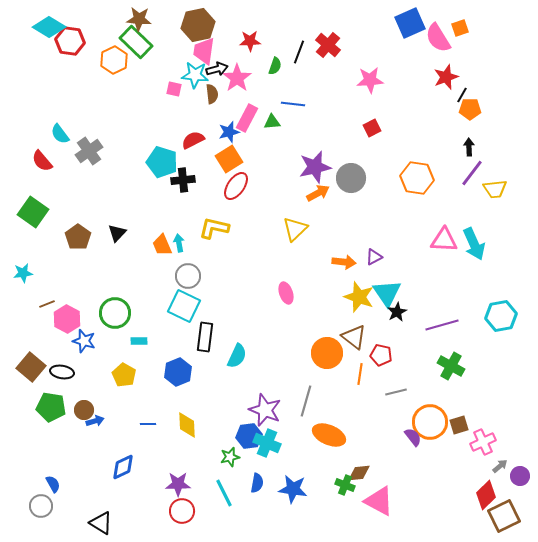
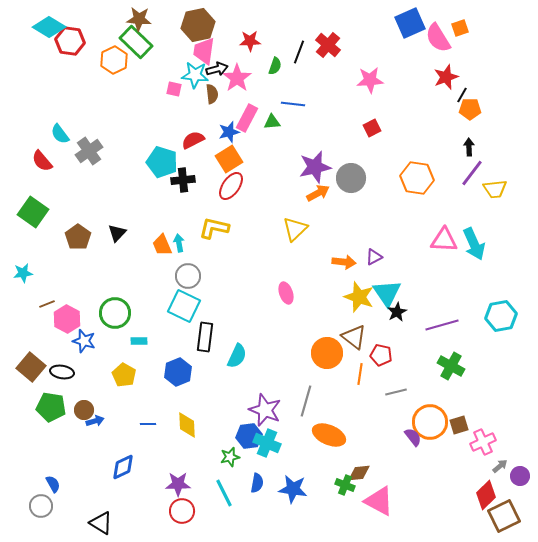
red ellipse at (236, 186): moved 5 px left
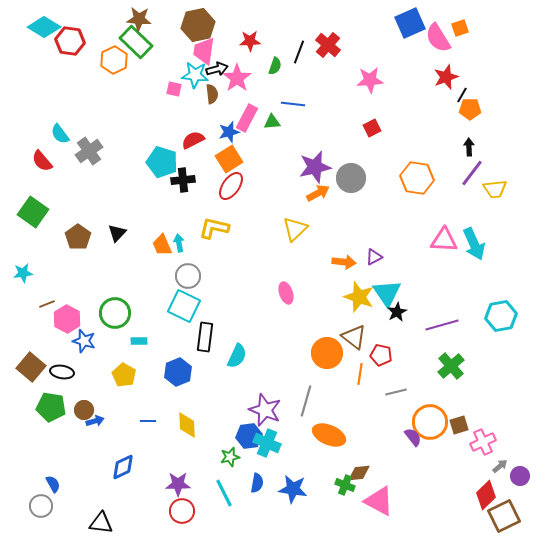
cyan diamond at (49, 27): moved 5 px left
green cross at (451, 366): rotated 20 degrees clockwise
blue line at (148, 424): moved 3 px up
black triangle at (101, 523): rotated 25 degrees counterclockwise
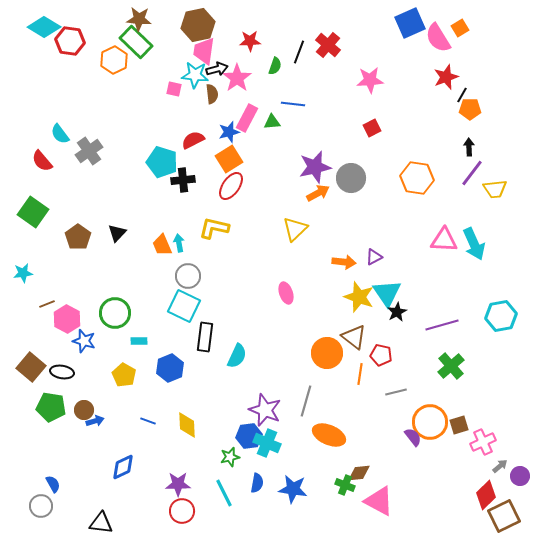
orange square at (460, 28): rotated 12 degrees counterclockwise
blue hexagon at (178, 372): moved 8 px left, 4 px up
blue line at (148, 421): rotated 21 degrees clockwise
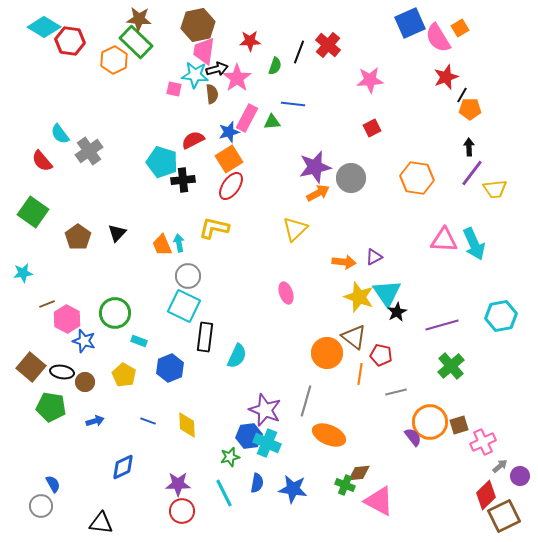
cyan rectangle at (139, 341): rotated 21 degrees clockwise
brown circle at (84, 410): moved 1 px right, 28 px up
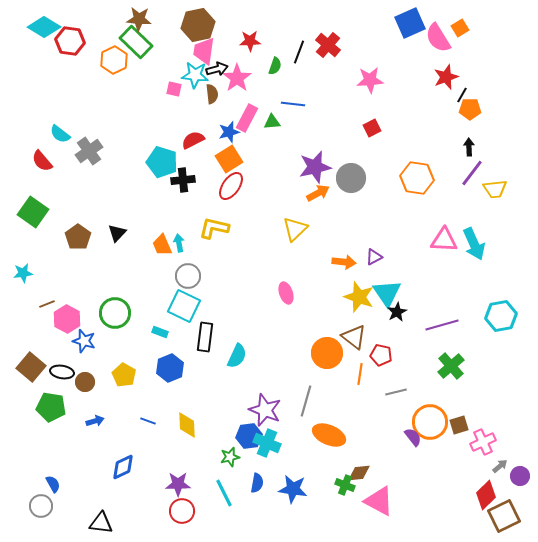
cyan semicircle at (60, 134): rotated 15 degrees counterclockwise
cyan rectangle at (139, 341): moved 21 px right, 9 px up
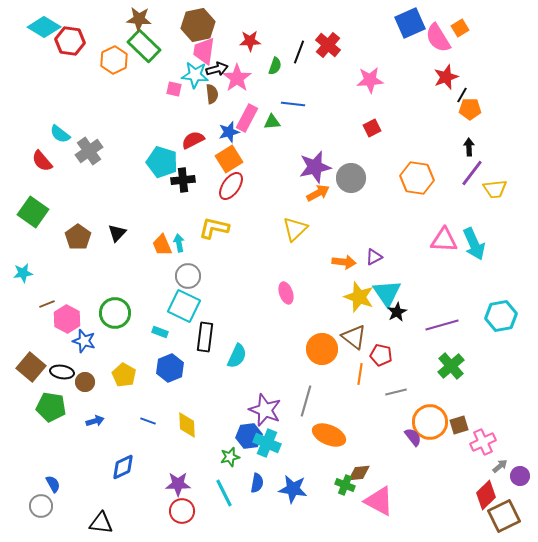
green rectangle at (136, 42): moved 8 px right, 4 px down
orange circle at (327, 353): moved 5 px left, 4 px up
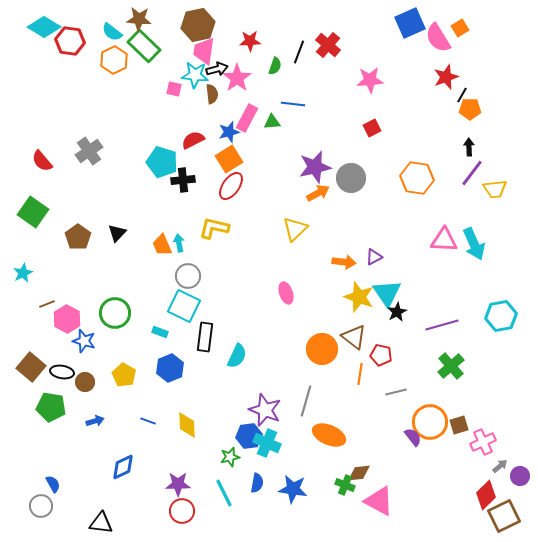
cyan semicircle at (60, 134): moved 52 px right, 102 px up
cyan star at (23, 273): rotated 18 degrees counterclockwise
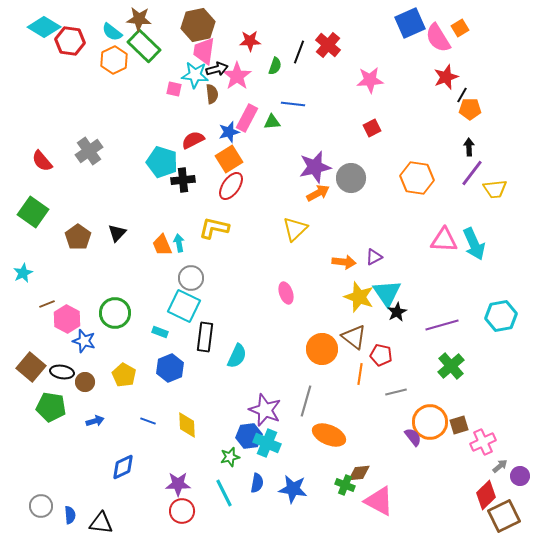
pink star at (237, 78): moved 2 px up
gray circle at (188, 276): moved 3 px right, 2 px down
blue semicircle at (53, 484): moved 17 px right, 31 px down; rotated 24 degrees clockwise
